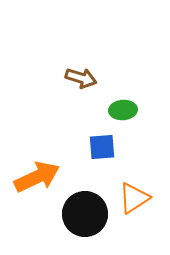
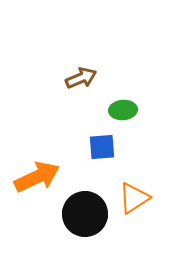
brown arrow: rotated 40 degrees counterclockwise
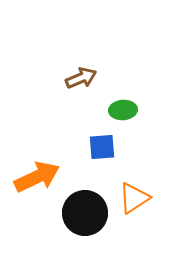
black circle: moved 1 px up
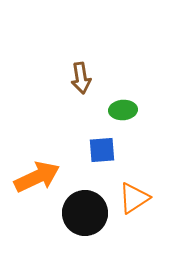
brown arrow: rotated 104 degrees clockwise
blue square: moved 3 px down
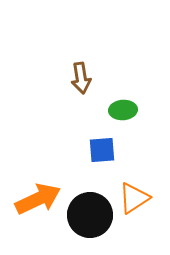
orange arrow: moved 1 px right, 22 px down
black circle: moved 5 px right, 2 px down
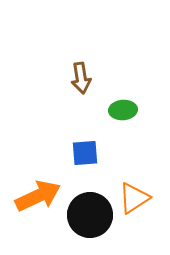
blue square: moved 17 px left, 3 px down
orange arrow: moved 3 px up
